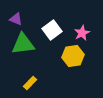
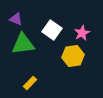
white square: rotated 18 degrees counterclockwise
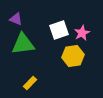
white square: moved 7 px right; rotated 36 degrees clockwise
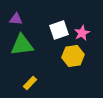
purple triangle: rotated 16 degrees counterclockwise
green triangle: moved 1 px left, 1 px down
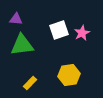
yellow hexagon: moved 4 px left, 19 px down
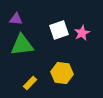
yellow hexagon: moved 7 px left, 2 px up; rotated 15 degrees clockwise
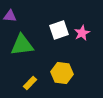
purple triangle: moved 6 px left, 3 px up
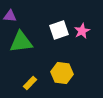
pink star: moved 2 px up
green triangle: moved 1 px left, 3 px up
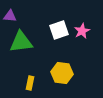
yellow rectangle: rotated 32 degrees counterclockwise
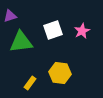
purple triangle: rotated 24 degrees counterclockwise
white square: moved 6 px left
yellow hexagon: moved 2 px left
yellow rectangle: rotated 24 degrees clockwise
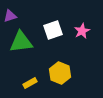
yellow hexagon: rotated 15 degrees clockwise
yellow rectangle: rotated 24 degrees clockwise
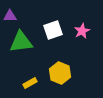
purple triangle: rotated 16 degrees clockwise
